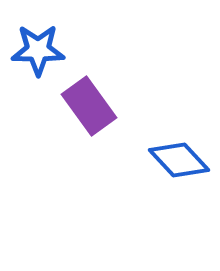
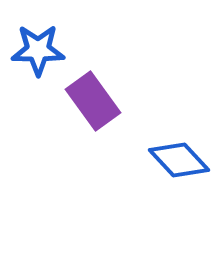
purple rectangle: moved 4 px right, 5 px up
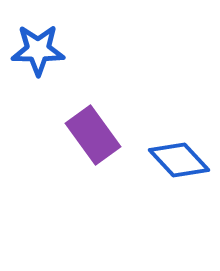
purple rectangle: moved 34 px down
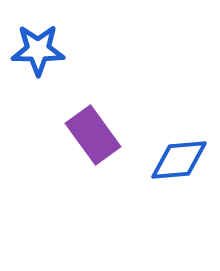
blue diamond: rotated 52 degrees counterclockwise
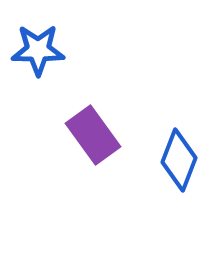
blue diamond: rotated 64 degrees counterclockwise
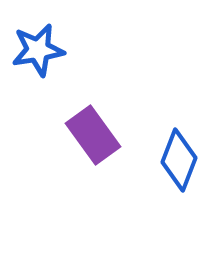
blue star: rotated 10 degrees counterclockwise
